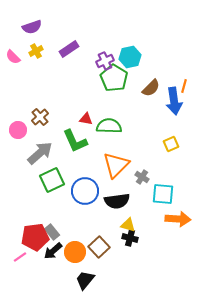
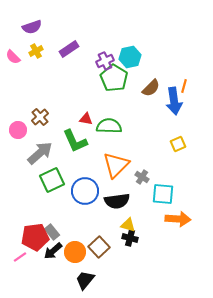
yellow square: moved 7 px right
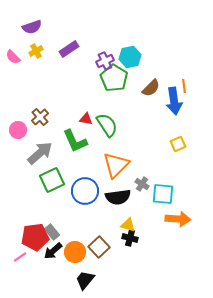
orange line: rotated 24 degrees counterclockwise
green semicircle: moved 2 px left, 1 px up; rotated 55 degrees clockwise
gray cross: moved 7 px down
black semicircle: moved 1 px right, 4 px up
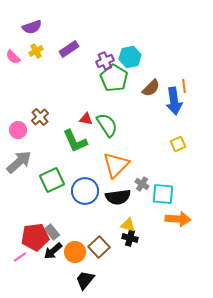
gray arrow: moved 21 px left, 9 px down
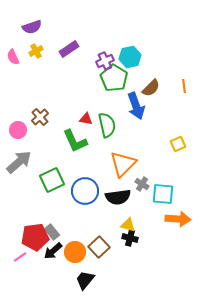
pink semicircle: rotated 21 degrees clockwise
blue arrow: moved 38 px left, 5 px down; rotated 12 degrees counterclockwise
green semicircle: rotated 20 degrees clockwise
orange triangle: moved 7 px right, 1 px up
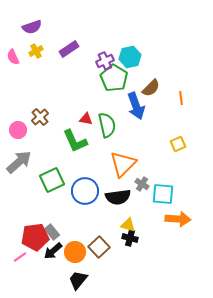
orange line: moved 3 px left, 12 px down
black trapezoid: moved 7 px left
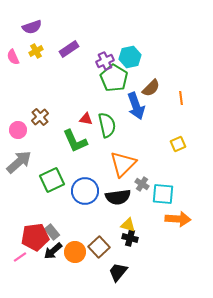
black trapezoid: moved 40 px right, 8 px up
